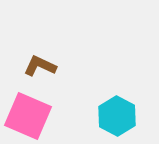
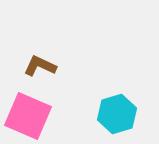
cyan hexagon: moved 2 px up; rotated 15 degrees clockwise
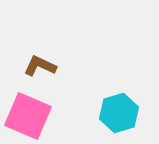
cyan hexagon: moved 2 px right, 1 px up
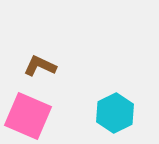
cyan hexagon: moved 4 px left; rotated 9 degrees counterclockwise
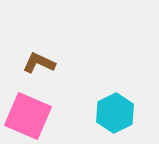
brown L-shape: moved 1 px left, 3 px up
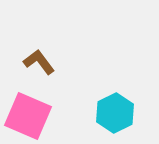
brown L-shape: moved 1 px up; rotated 28 degrees clockwise
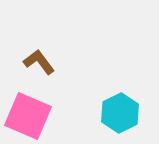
cyan hexagon: moved 5 px right
